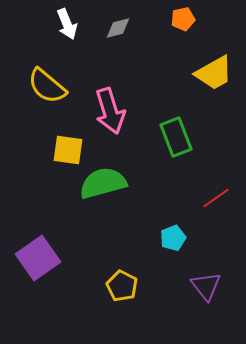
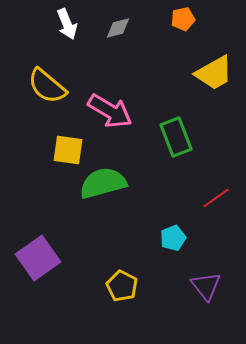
pink arrow: rotated 42 degrees counterclockwise
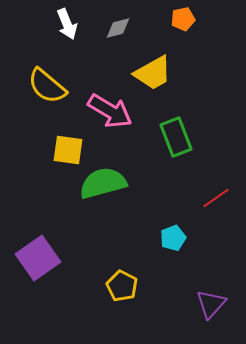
yellow trapezoid: moved 61 px left
purple triangle: moved 5 px right, 18 px down; rotated 20 degrees clockwise
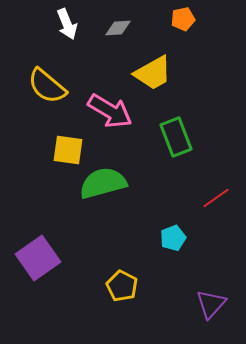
gray diamond: rotated 12 degrees clockwise
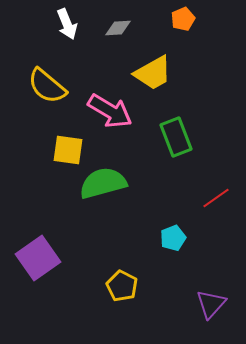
orange pentagon: rotated 10 degrees counterclockwise
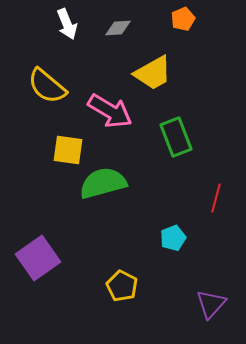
red line: rotated 40 degrees counterclockwise
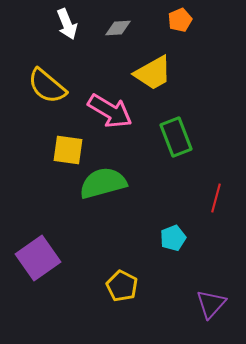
orange pentagon: moved 3 px left, 1 px down
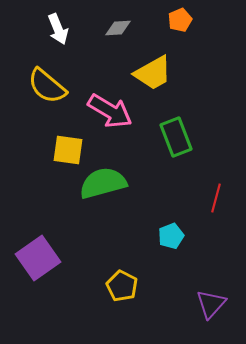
white arrow: moved 9 px left, 5 px down
cyan pentagon: moved 2 px left, 2 px up
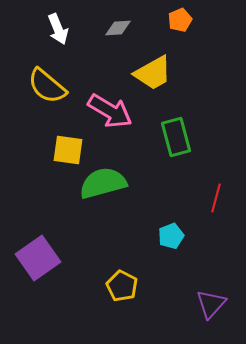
green rectangle: rotated 6 degrees clockwise
